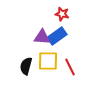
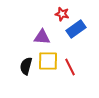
blue rectangle: moved 19 px right, 7 px up
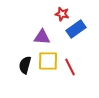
black semicircle: moved 1 px left, 1 px up
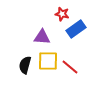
red line: rotated 24 degrees counterclockwise
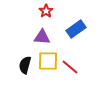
red star: moved 16 px left, 3 px up; rotated 24 degrees clockwise
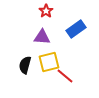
yellow square: moved 1 px right, 1 px down; rotated 15 degrees counterclockwise
red line: moved 5 px left, 9 px down
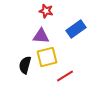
red star: rotated 24 degrees counterclockwise
purple triangle: moved 1 px left, 1 px up
yellow square: moved 2 px left, 5 px up
red line: rotated 72 degrees counterclockwise
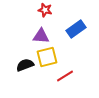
red star: moved 1 px left, 1 px up
black semicircle: rotated 54 degrees clockwise
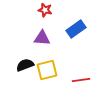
purple triangle: moved 1 px right, 2 px down
yellow square: moved 13 px down
red line: moved 16 px right, 4 px down; rotated 24 degrees clockwise
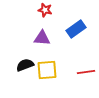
yellow square: rotated 10 degrees clockwise
red line: moved 5 px right, 8 px up
